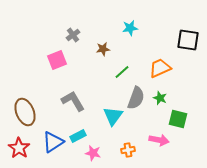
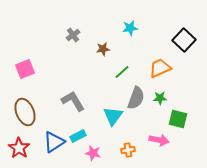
black square: moved 4 px left; rotated 35 degrees clockwise
pink square: moved 32 px left, 9 px down
green star: rotated 24 degrees counterclockwise
blue triangle: moved 1 px right
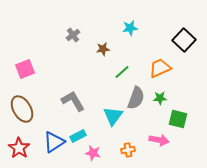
brown ellipse: moved 3 px left, 3 px up; rotated 8 degrees counterclockwise
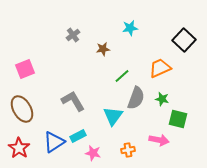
green line: moved 4 px down
green star: moved 2 px right, 1 px down; rotated 16 degrees clockwise
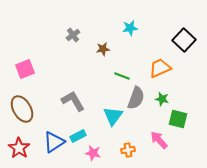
green line: rotated 63 degrees clockwise
pink arrow: rotated 144 degrees counterclockwise
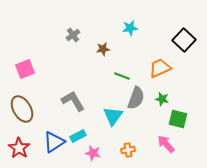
pink arrow: moved 7 px right, 4 px down
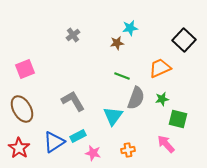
brown star: moved 14 px right, 6 px up
green star: rotated 24 degrees counterclockwise
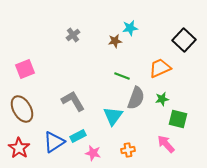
brown star: moved 2 px left, 2 px up
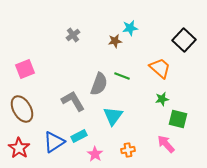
orange trapezoid: rotated 65 degrees clockwise
gray semicircle: moved 37 px left, 14 px up
cyan rectangle: moved 1 px right
pink star: moved 2 px right, 1 px down; rotated 21 degrees clockwise
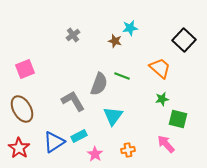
brown star: rotated 24 degrees clockwise
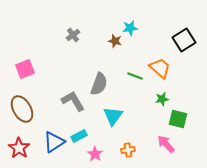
black square: rotated 15 degrees clockwise
green line: moved 13 px right
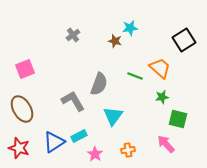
green star: moved 2 px up
red star: rotated 15 degrees counterclockwise
